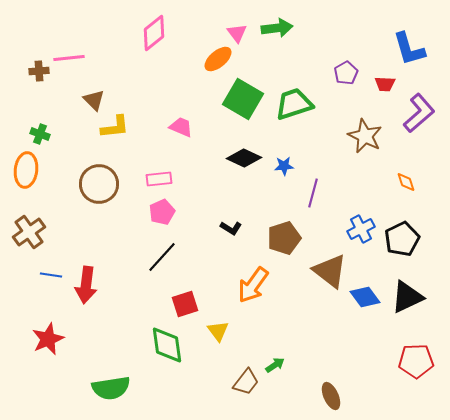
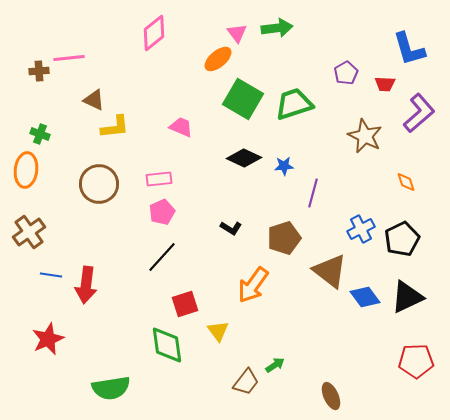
brown triangle at (94, 100): rotated 20 degrees counterclockwise
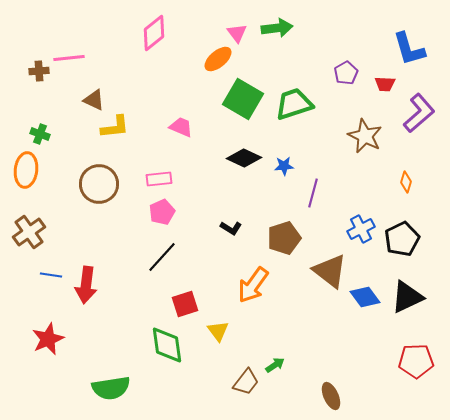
orange diamond at (406, 182): rotated 35 degrees clockwise
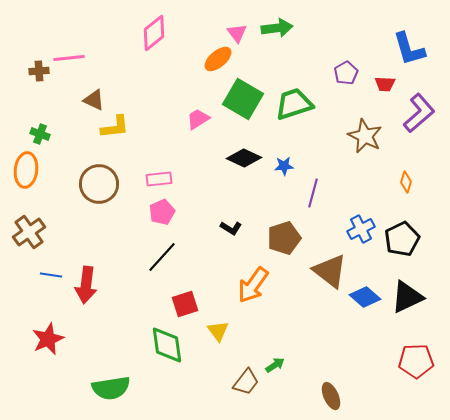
pink trapezoid at (181, 127): moved 17 px right, 8 px up; rotated 55 degrees counterclockwise
blue diamond at (365, 297): rotated 12 degrees counterclockwise
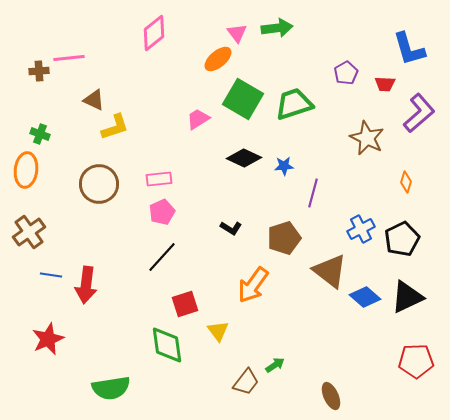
yellow L-shape at (115, 127): rotated 12 degrees counterclockwise
brown star at (365, 136): moved 2 px right, 2 px down
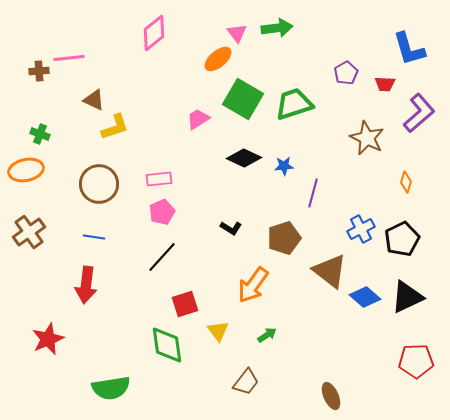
orange ellipse at (26, 170): rotated 72 degrees clockwise
blue line at (51, 275): moved 43 px right, 38 px up
green arrow at (275, 365): moved 8 px left, 30 px up
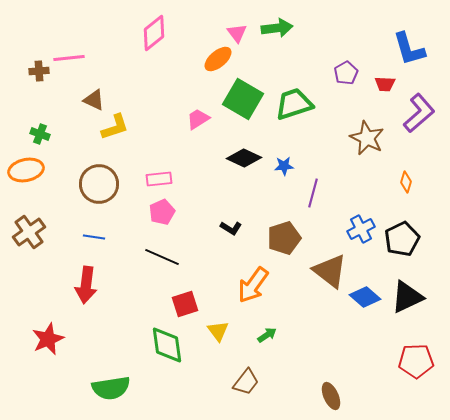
black line at (162, 257): rotated 72 degrees clockwise
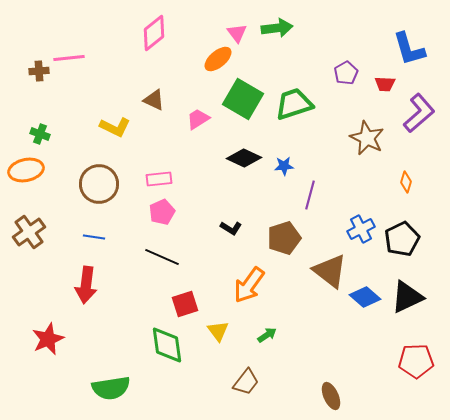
brown triangle at (94, 100): moved 60 px right
yellow L-shape at (115, 127): rotated 44 degrees clockwise
purple line at (313, 193): moved 3 px left, 2 px down
orange arrow at (253, 285): moved 4 px left
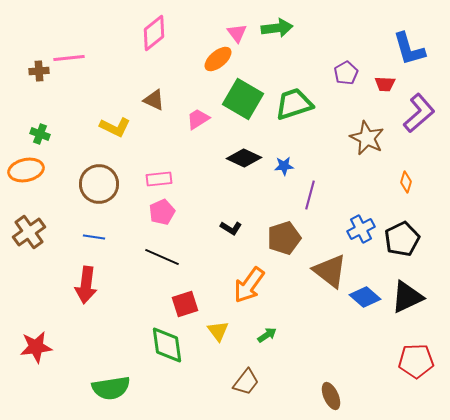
red star at (48, 339): moved 12 px left, 8 px down; rotated 16 degrees clockwise
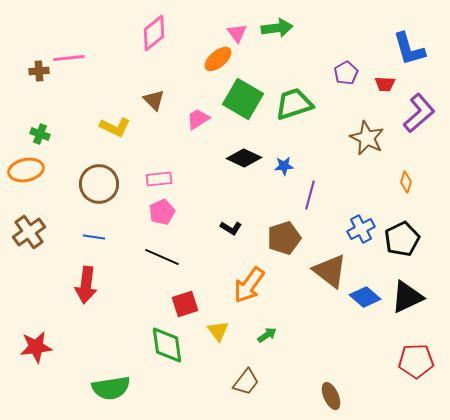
brown triangle at (154, 100): rotated 20 degrees clockwise
